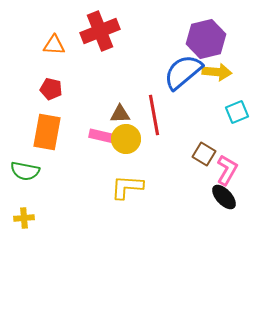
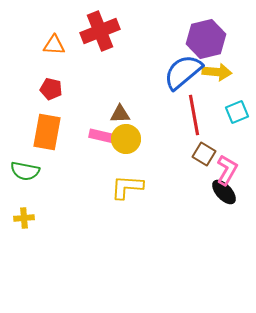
red line: moved 40 px right
black ellipse: moved 5 px up
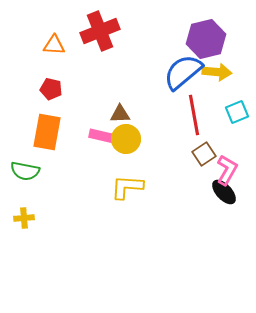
brown square: rotated 25 degrees clockwise
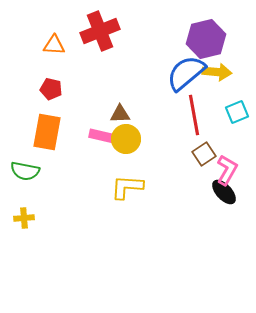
blue semicircle: moved 3 px right, 1 px down
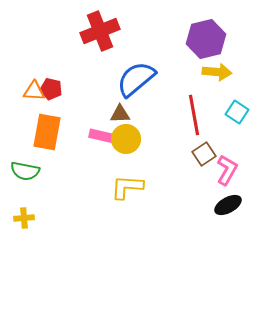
orange triangle: moved 20 px left, 46 px down
blue semicircle: moved 50 px left, 6 px down
cyan square: rotated 35 degrees counterclockwise
black ellipse: moved 4 px right, 13 px down; rotated 76 degrees counterclockwise
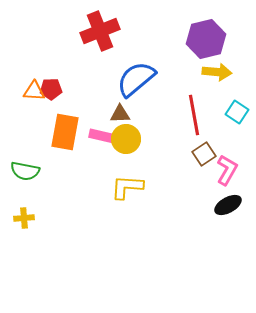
red pentagon: rotated 15 degrees counterclockwise
orange rectangle: moved 18 px right
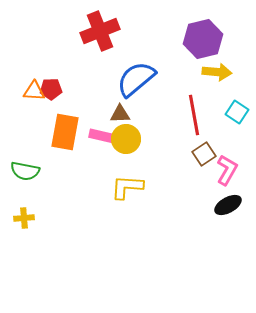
purple hexagon: moved 3 px left
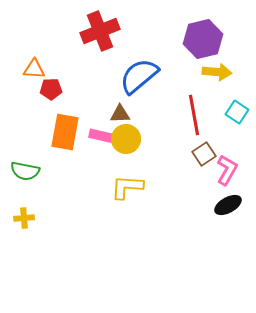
blue semicircle: moved 3 px right, 3 px up
orange triangle: moved 22 px up
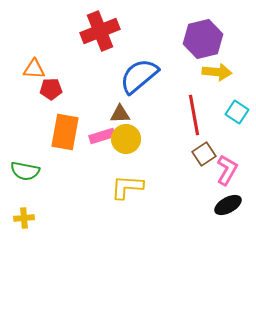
pink rectangle: rotated 30 degrees counterclockwise
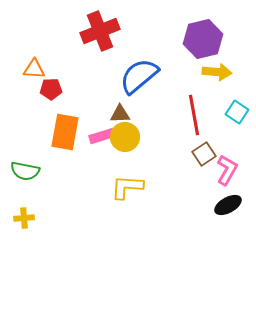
yellow circle: moved 1 px left, 2 px up
